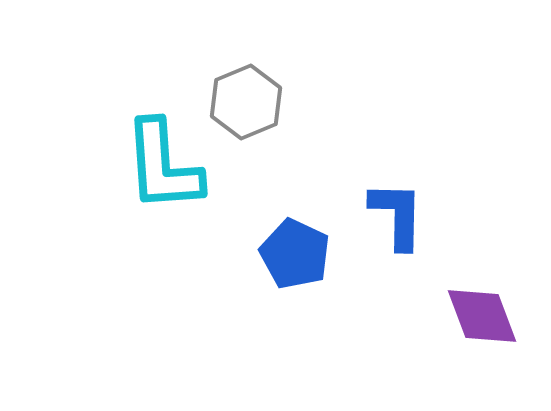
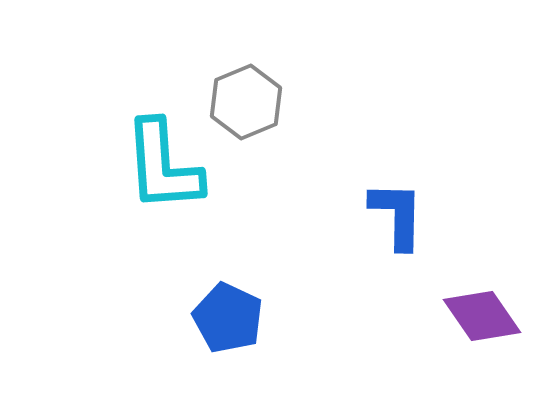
blue pentagon: moved 67 px left, 64 px down
purple diamond: rotated 14 degrees counterclockwise
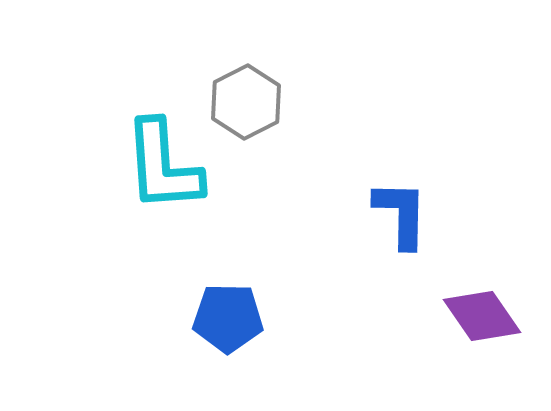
gray hexagon: rotated 4 degrees counterclockwise
blue L-shape: moved 4 px right, 1 px up
blue pentagon: rotated 24 degrees counterclockwise
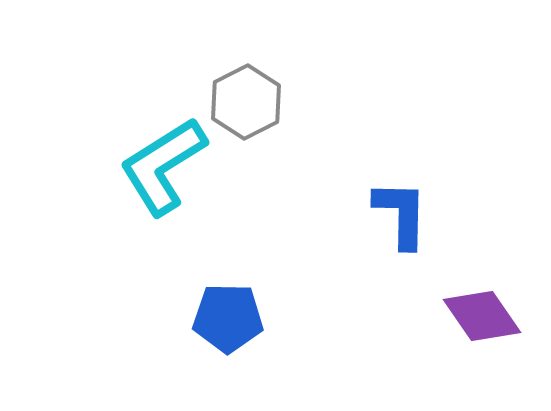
cyan L-shape: rotated 62 degrees clockwise
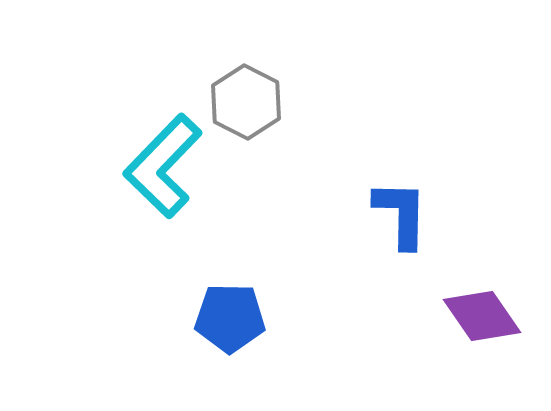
gray hexagon: rotated 6 degrees counterclockwise
cyan L-shape: rotated 14 degrees counterclockwise
blue pentagon: moved 2 px right
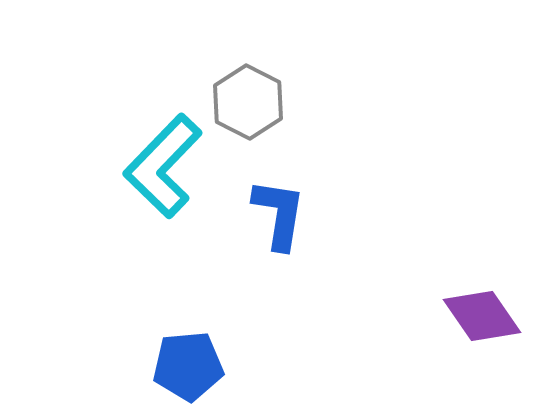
gray hexagon: moved 2 px right
blue L-shape: moved 122 px left; rotated 8 degrees clockwise
blue pentagon: moved 42 px left, 48 px down; rotated 6 degrees counterclockwise
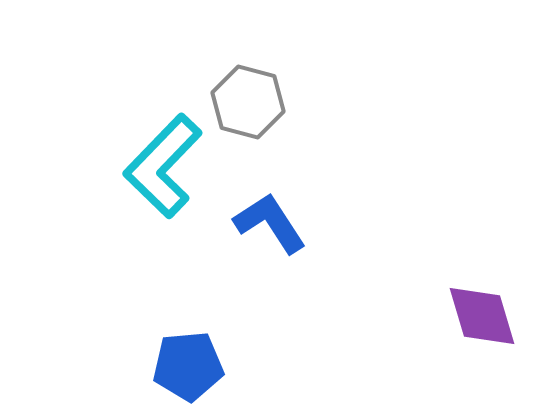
gray hexagon: rotated 12 degrees counterclockwise
blue L-shape: moved 9 px left, 9 px down; rotated 42 degrees counterclockwise
purple diamond: rotated 18 degrees clockwise
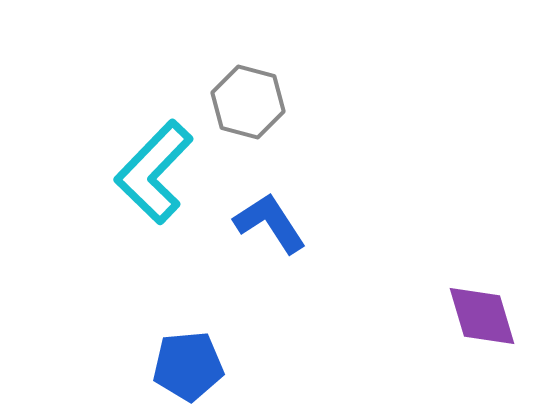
cyan L-shape: moved 9 px left, 6 px down
